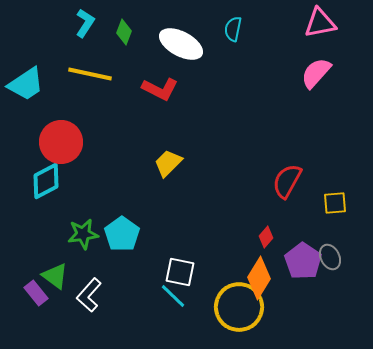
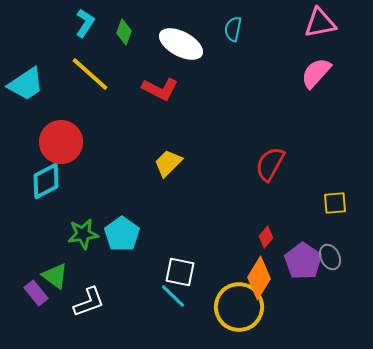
yellow line: rotated 30 degrees clockwise
red semicircle: moved 17 px left, 17 px up
white L-shape: moved 7 px down; rotated 152 degrees counterclockwise
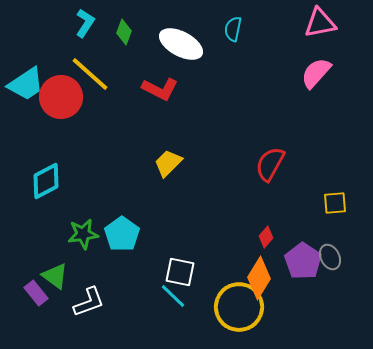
red circle: moved 45 px up
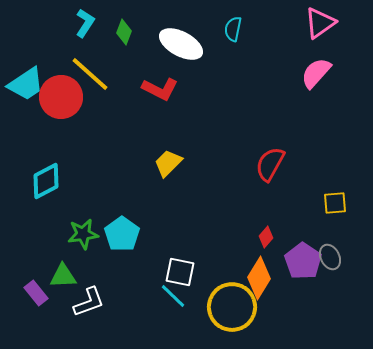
pink triangle: rotated 24 degrees counterclockwise
green triangle: moved 8 px right; rotated 40 degrees counterclockwise
yellow circle: moved 7 px left
